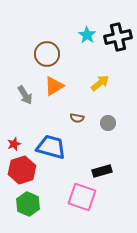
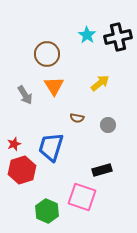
orange triangle: rotated 30 degrees counterclockwise
gray circle: moved 2 px down
blue trapezoid: rotated 88 degrees counterclockwise
black rectangle: moved 1 px up
green hexagon: moved 19 px right, 7 px down
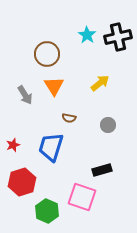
brown semicircle: moved 8 px left
red star: moved 1 px left, 1 px down
red hexagon: moved 12 px down
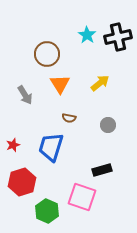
orange triangle: moved 6 px right, 2 px up
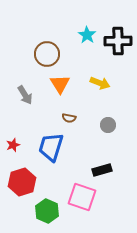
black cross: moved 4 px down; rotated 12 degrees clockwise
yellow arrow: rotated 60 degrees clockwise
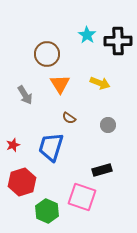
brown semicircle: rotated 24 degrees clockwise
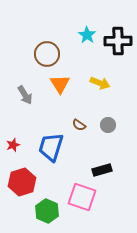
brown semicircle: moved 10 px right, 7 px down
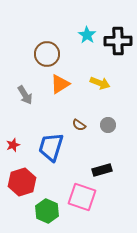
orange triangle: rotated 30 degrees clockwise
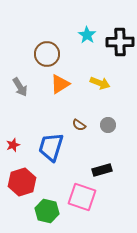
black cross: moved 2 px right, 1 px down
gray arrow: moved 5 px left, 8 px up
green hexagon: rotated 10 degrees counterclockwise
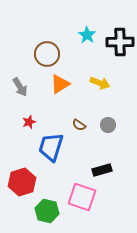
red star: moved 16 px right, 23 px up
